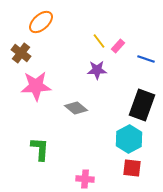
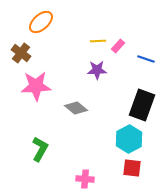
yellow line: moved 1 px left; rotated 56 degrees counterclockwise
green L-shape: rotated 25 degrees clockwise
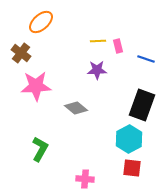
pink rectangle: rotated 56 degrees counterclockwise
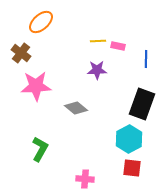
pink rectangle: rotated 64 degrees counterclockwise
blue line: rotated 72 degrees clockwise
black rectangle: moved 1 px up
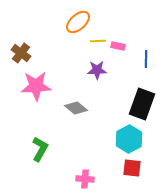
orange ellipse: moved 37 px right
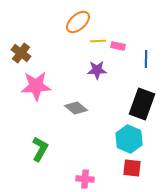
cyan hexagon: rotated 8 degrees counterclockwise
